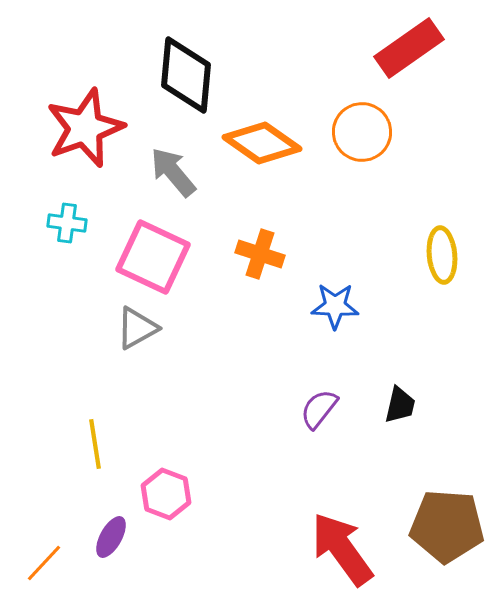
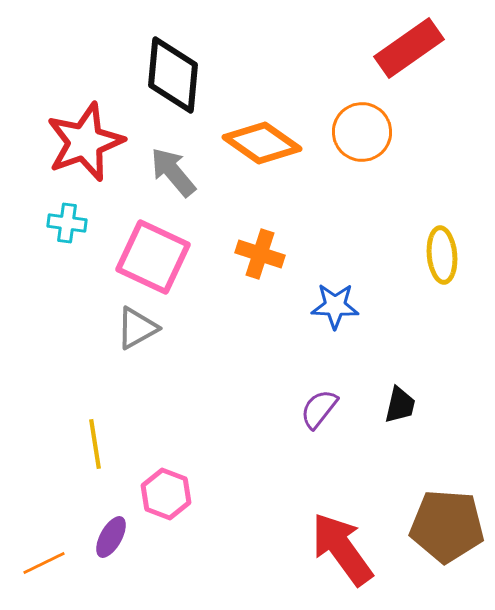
black diamond: moved 13 px left
red star: moved 14 px down
orange line: rotated 21 degrees clockwise
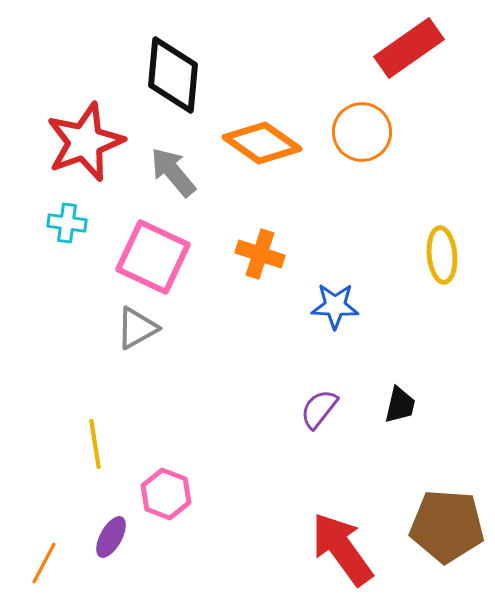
orange line: rotated 36 degrees counterclockwise
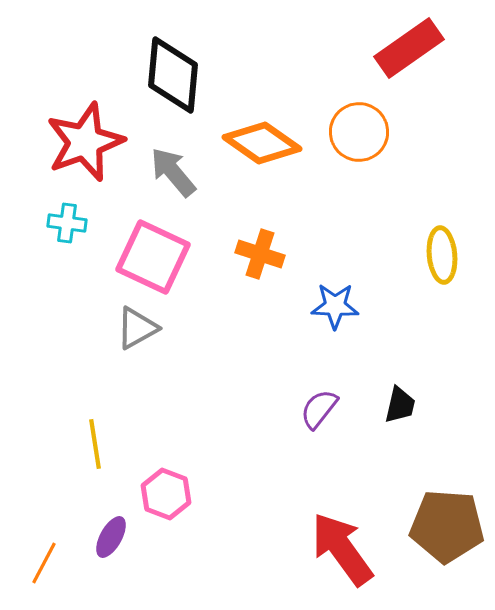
orange circle: moved 3 px left
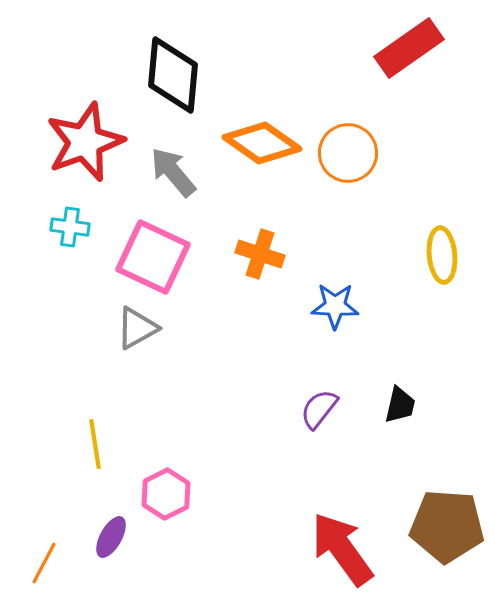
orange circle: moved 11 px left, 21 px down
cyan cross: moved 3 px right, 4 px down
pink hexagon: rotated 12 degrees clockwise
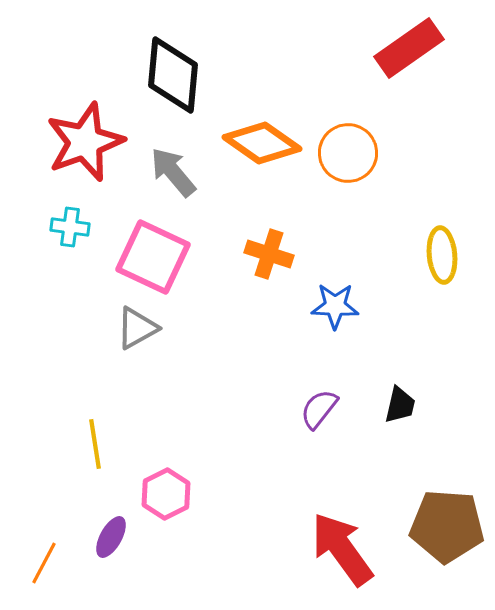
orange cross: moved 9 px right
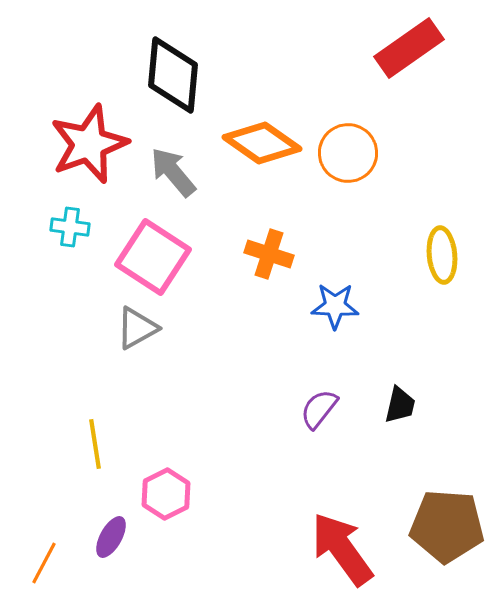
red star: moved 4 px right, 2 px down
pink square: rotated 8 degrees clockwise
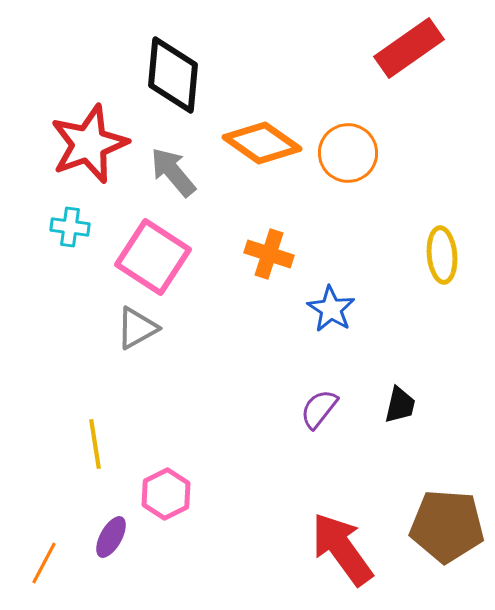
blue star: moved 4 px left, 3 px down; rotated 30 degrees clockwise
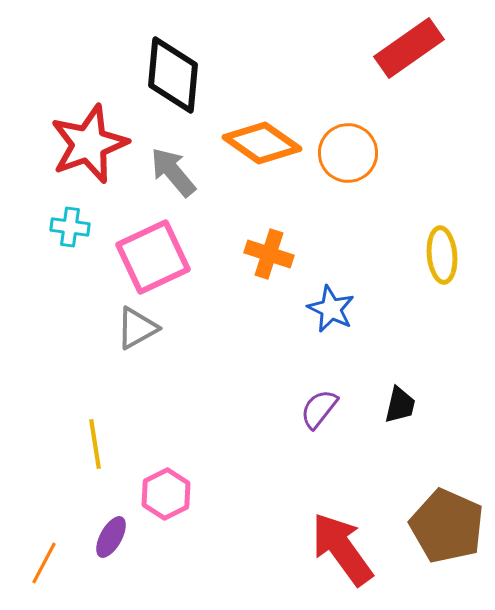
pink square: rotated 32 degrees clockwise
blue star: rotated 6 degrees counterclockwise
brown pentagon: rotated 20 degrees clockwise
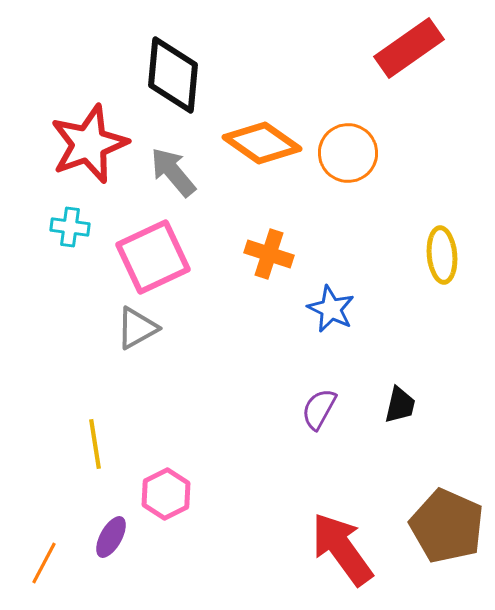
purple semicircle: rotated 9 degrees counterclockwise
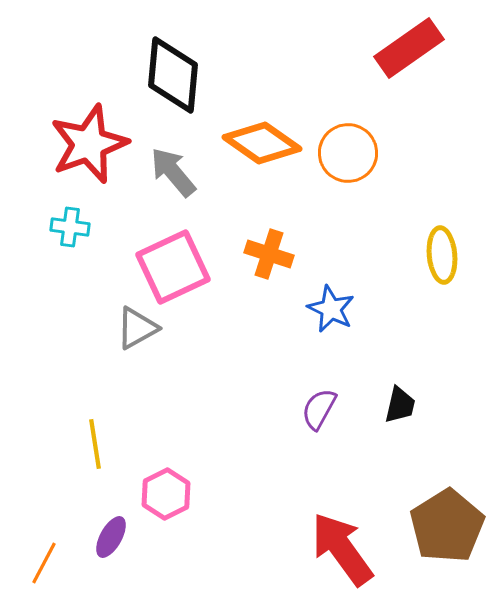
pink square: moved 20 px right, 10 px down
brown pentagon: rotated 16 degrees clockwise
